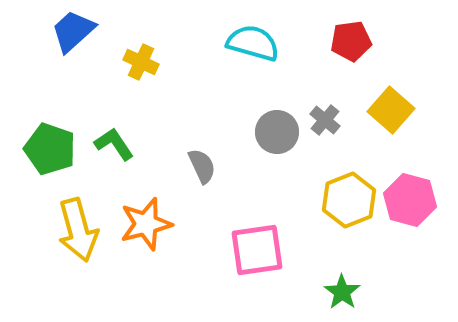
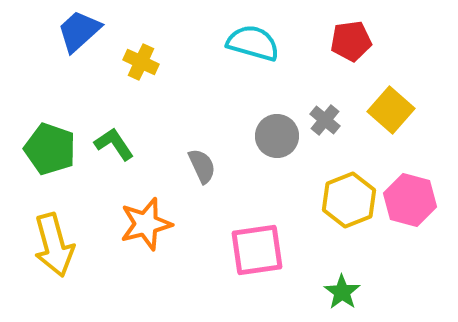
blue trapezoid: moved 6 px right
gray circle: moved 4 px down
yellow arrow: moved 24 px left, 15 px down
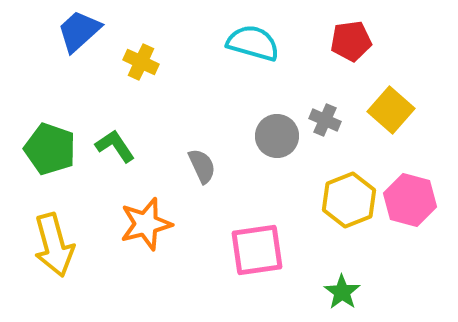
gray cross: rotated 16 degrees counterclockwise
green L-shape: moved 1 px right, 2 px down
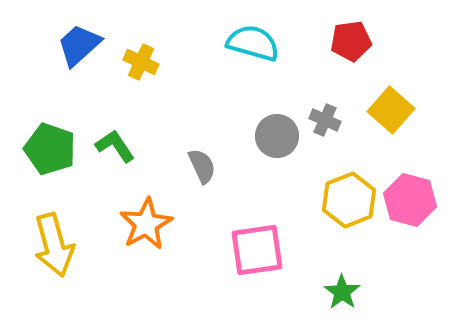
blue trapezoid: moved 14 px down
orange star: rotated 14 degrees counterclockwise
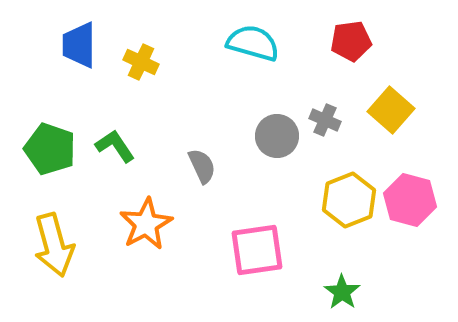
blue trapezoid: rotated 48 degrees counterclockwise
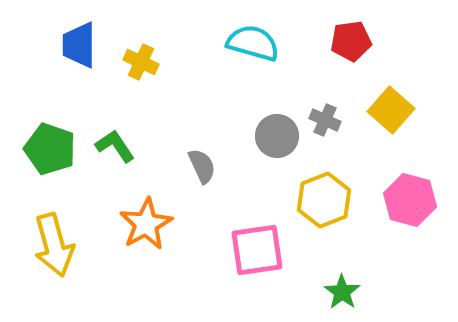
yellow hexagon: moved 25 px left
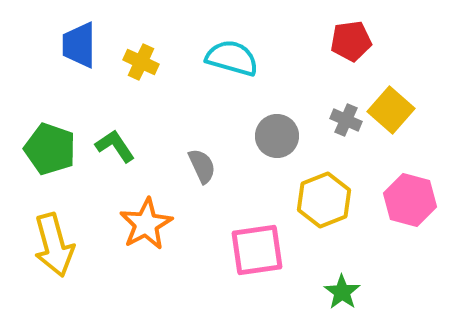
cyan semicircle: moved 21 px left, 15 px down
gray cross: moved 21 px right
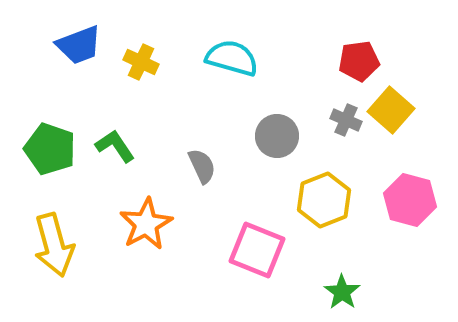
red pentagon: moved 8 px right, 20 px down
blue trapezoid: rotated 111 degrees counterclockwise
pink square: rotated 30 degrees clockwise
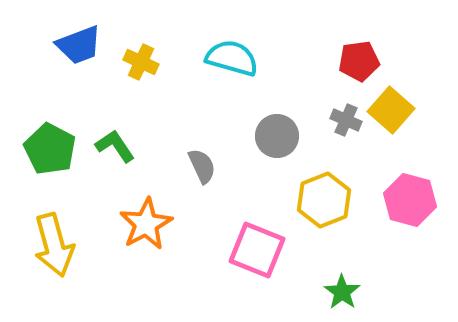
green pentagon: rotated 9 degrees clockwise
